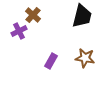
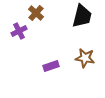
brown cross: moved 3 px right, 2 px up
purple rectangle: moved 5 px down; rotated 42 degrees clockwise
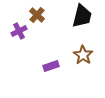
brown cross: moved 1 px right, 2 px down
brown star: moved 2 px left, 3 px up; rotated 24 degrees clockwise
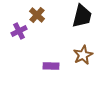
brown star: rotated 12 degrees clockwise
purple rectangle: rotated 21 degrees clockwise
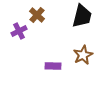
purple rectangle: moved 2 px right
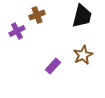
brown cross: rotated 28 degrees clockwise
purple cross: moved 2 px left
purple rectangle: rotated 49 degrees counterclockwise
